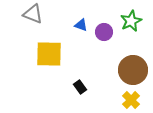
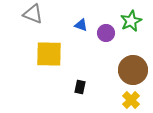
purple circle: moved 2 px right, 1 px down
black rectangle: rotated 48 degrees clockwise
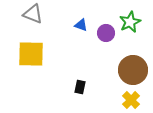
green star: moved 1 px left, 1 px down
yellow square: moved 18 px left
